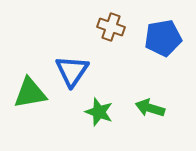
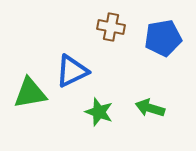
brown cross: rotated 8 degrees counterclockwise
blue triangle: rotated 30 degrees clockwise
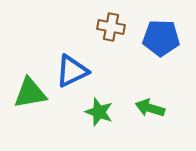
blue pentagon: moved 2 px left; rotated 12 degrees clockwise
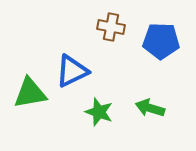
blue pentagon: moved 3 px down
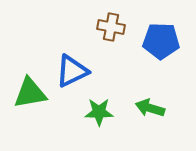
green star: rotated 20 degrees counterclockwise
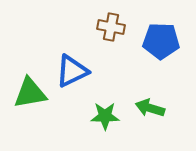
green star: moved 6 px right, 4 px down
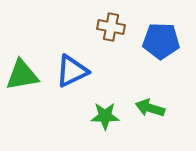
green triangle: moved 8 px left, 18 px up
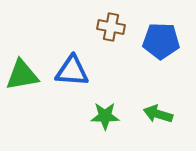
blue triangle: rotated 30 degrees clockwise
green arrow: moved 8 px right, 6 px down
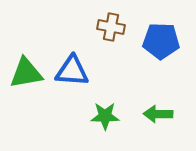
green triangle: moved 4 px right, 2 px up
green arrow: rotated 16 degrees counterclockwise
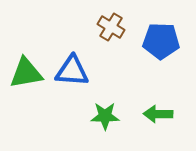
brown cross: rotated 20 degrees clockwise
